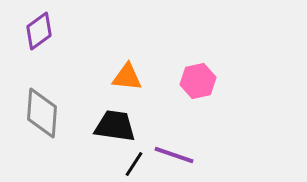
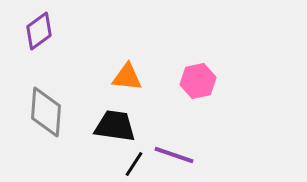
gray diamond: moved 4 px right, 1 px up
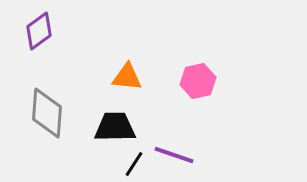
gray diamond: moved 1 px right, 1 px down
black trapezoid: moved 1 px down; rotated 9 degrees counterclockwise
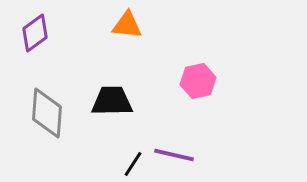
purple diamond: moved 4 px left, 2 px down
orange triangle: moved 52 px up
black trapezoid: moved 3 px left, 26 px up
purple line: rotated 6 degrees counterclockwise
black line: moved 1 px left
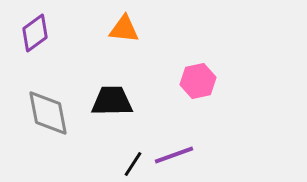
orange triangle: moved 3 px left, 4 px down
gray diamond: moved 1 px right; rotated 15 degrees counterclockwise
purple line: rotated 33 degrees counterclockwise
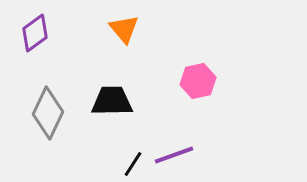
orange triangle: rotated 44 degrees clockwise
gray diamond: rotated 36 degrees clockwise
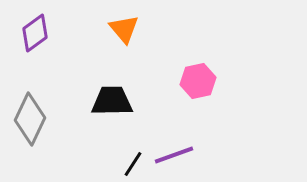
gray diamond: moved 18 px left, 6 px down
